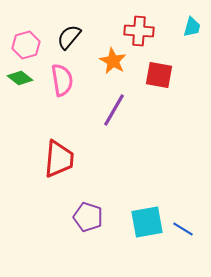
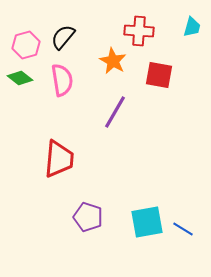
black semicircle: moved 6 px left
purple line: moved 1 px right, 2 px down
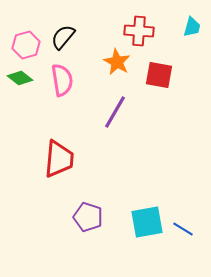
orange star: moved 4 px right, 1 px down
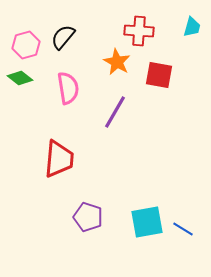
pink semicircle: moved 6 px right, 8 px down
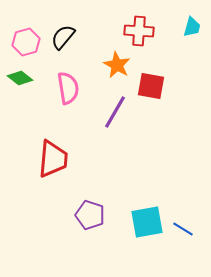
pink hexagon: moved 3 px up
orange star: moved 3 px down
red square: moved 8 px left, 11 px down
red trapezoid: moved 6 px left
purple pentagon: moved 2 px right, 2 px up
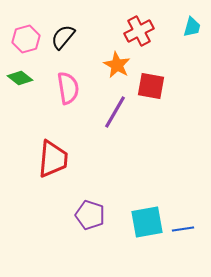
red cross: rotated 32 degrees counterclockwise
pink hexagon: moved 3 px up
blue line: rotated 40 degrees counterclockwise
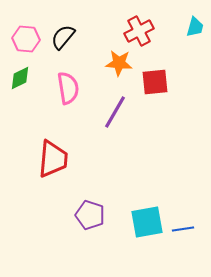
cyan trapezoid: moved 3 px right
pink hexagon: rotated 20 degrees clockwise
orange star: moved 2 px right, 2 px up; rotated 24 degrees counterclockwise
green diamond: rotated 65 degrees counterclockwise
red square: moved 4 px right, 4 px up; rotated 16 degrees counterclockwise
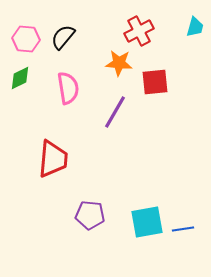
purple pentagon: rotated 12 degrees counterclockwise
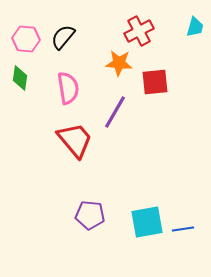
green diamond: rotated 55 degrees counterclockwise
red trapezoid: moved 22 px right, 19 px up; rotated 45 degrees counterclockwise
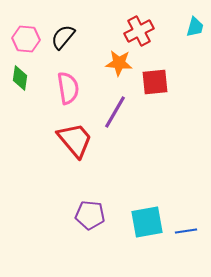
blue line: moved 3 px right, 2 px down
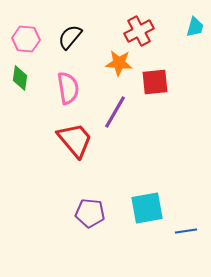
black semicircle: moved 7 px right
purple pentagon: moved 2 px up
cyan square: moved 14 px up
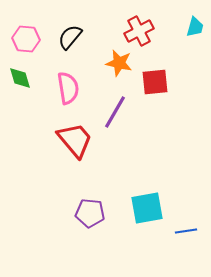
orange star: rotated 8 degrees clockwise
green diamond: rotated 25 degrees counterclockwise
